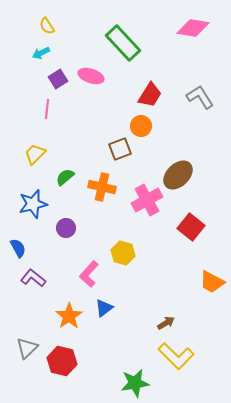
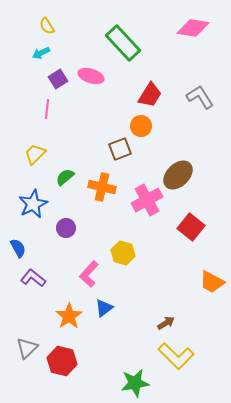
blue star: rotated 12 degrees counterclockwise
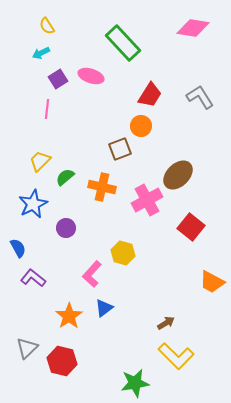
yellow trapezoid: moved 5 px right, 7 px down
pink L-shape: moved 3 px right
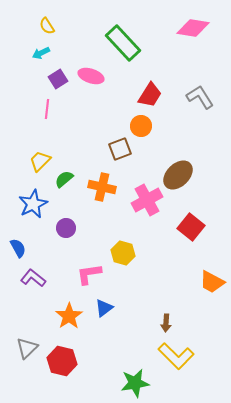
green semicircle: moved 1 px left, 2 px down
pink L-shape: moved 3 px left; rotated 40 degrees clockwise
brown arrow: rotated 126 degrees clockwise
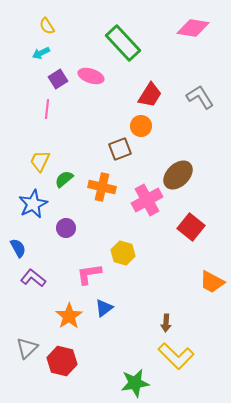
yellow trapezoid: rotated 20 degrees counterclockwise
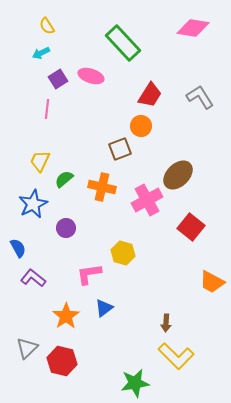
orange star: moved 3 px left
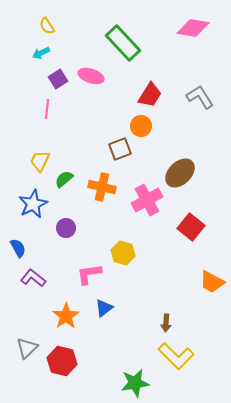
brown ellipse: moved 2 px right, 2 px up
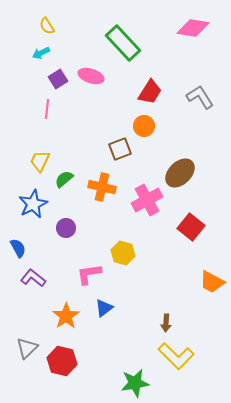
red trapezoid: moved 3 px up
orange circle: moved 3 px right
